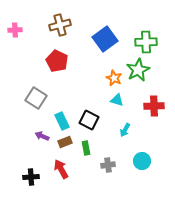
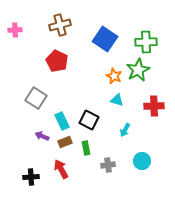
blue square: rotated 20 degrees counterclockwise
orange star: moved 2 px up
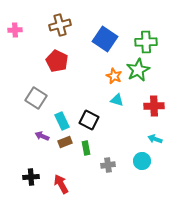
cyan arrow: moved 30 px right, 9 px down; rotated 80 degrees clockwise
red arrow: moved 15 px down
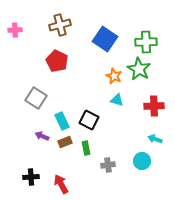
green star: moved 1 px right, 1 px up; rotated 15 degrees counterclockwise
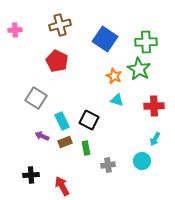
cyan arrow: rotated 80 degrees counterclockwise
black cross: moved 2 px up
red arrow: moved 1 px right, 2 px down
